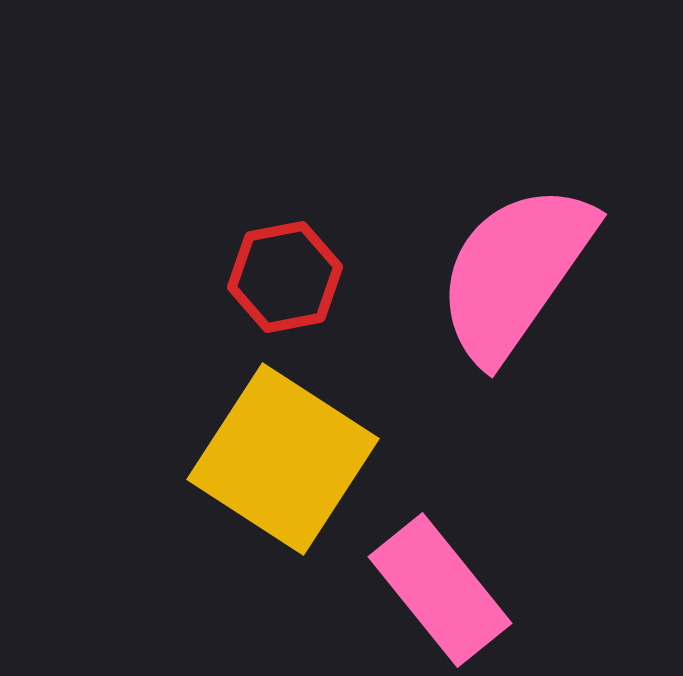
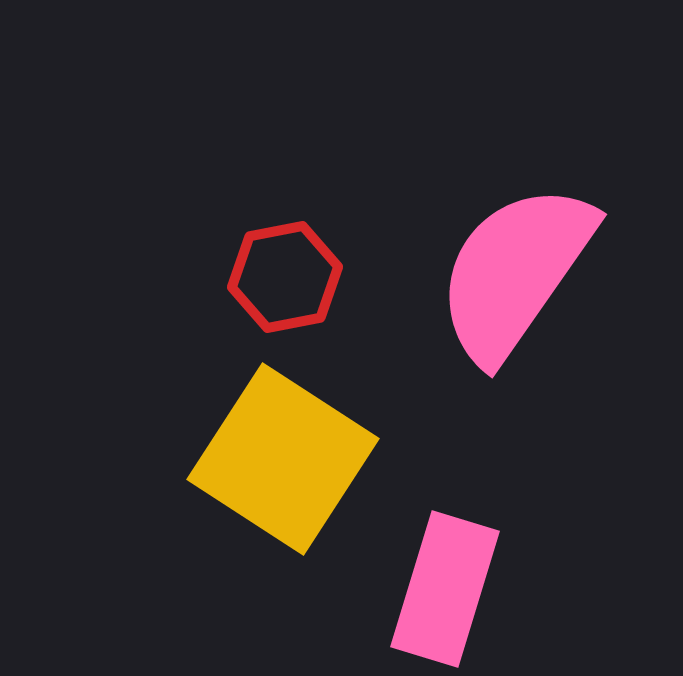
pink rectangle: moved 5 px right, 1 px up; rotated 56 degrees clockwise
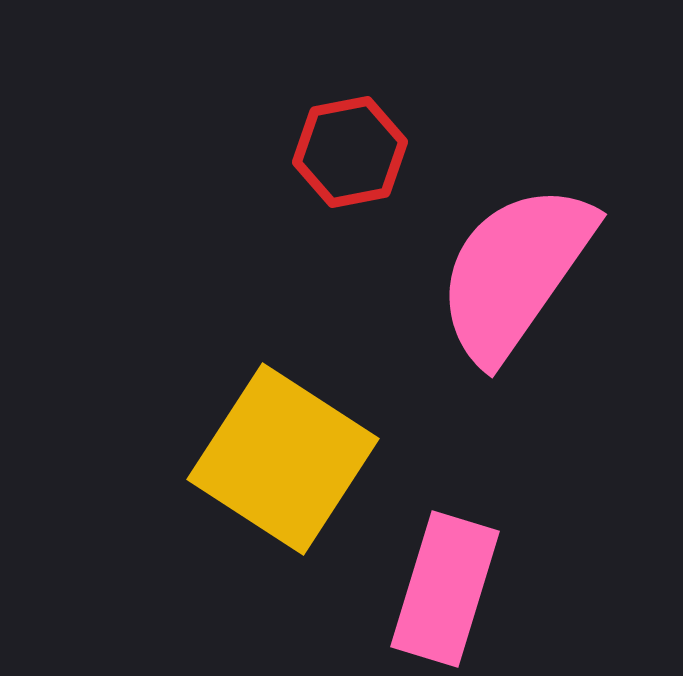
red hexagon: moved 65 px right, 125 px up
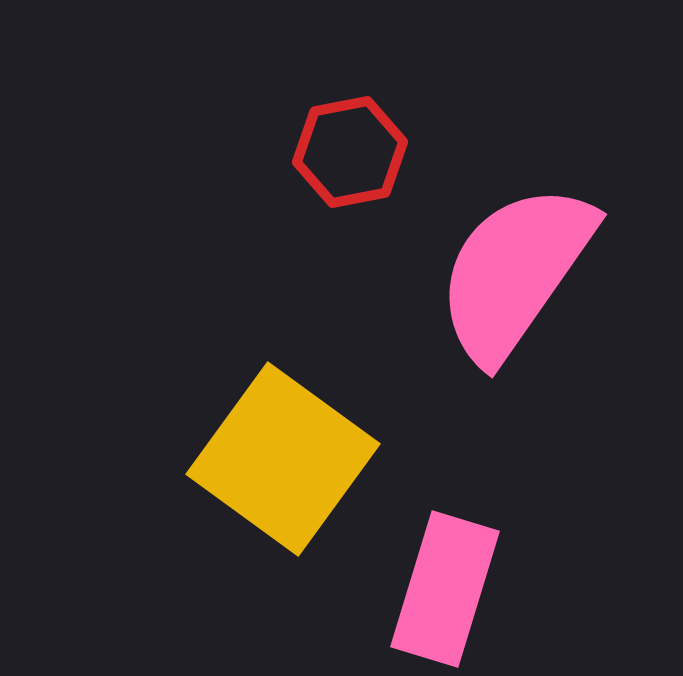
yellow square: rotated 3 degrees clockwise
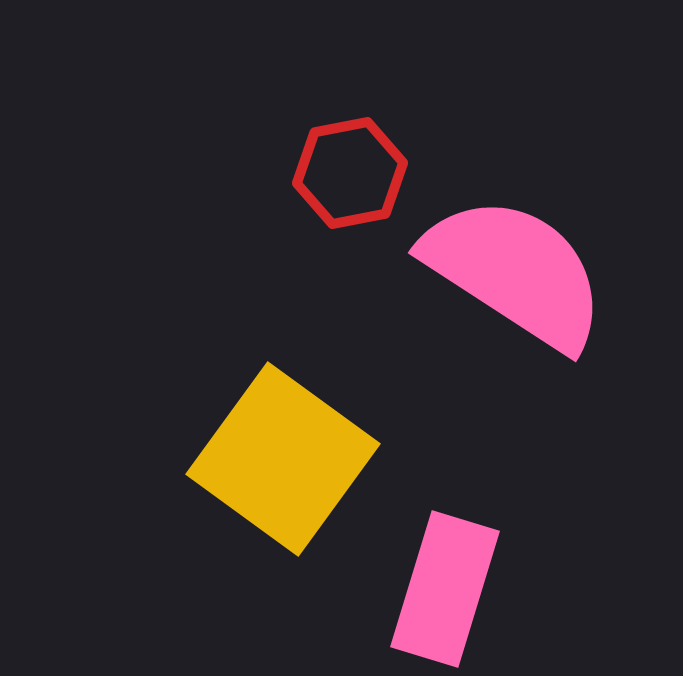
red hexagon: moved 21 px down
pink semicircle: rotated 88 degrees clockwise
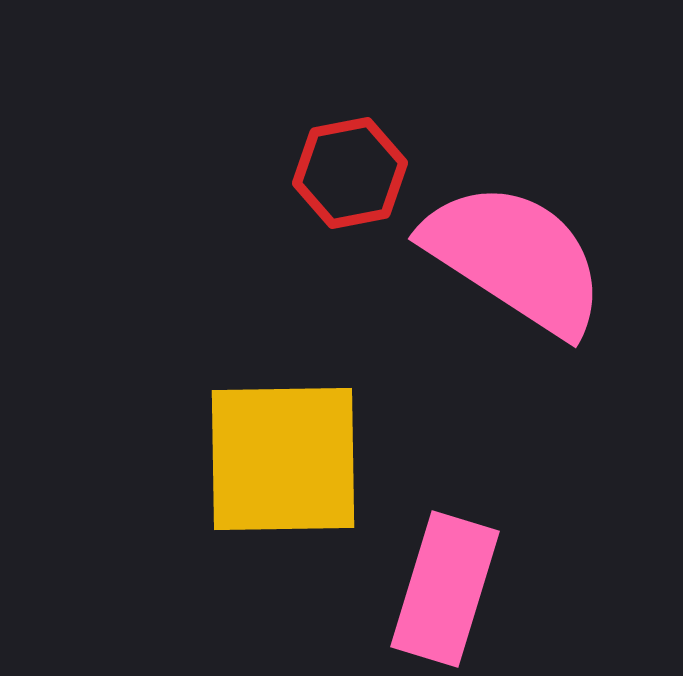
pink semicircle: moved 14 px up
yellow square: rotated 37 degrees counterclockwise
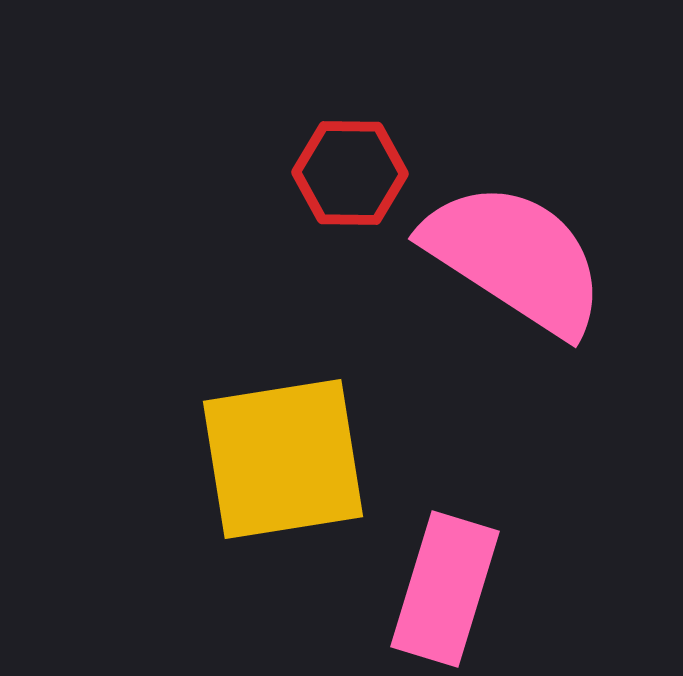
red hexagon: rotated 12 degrees clockwise
yellow square: rotated 8 degrees counterclockwise
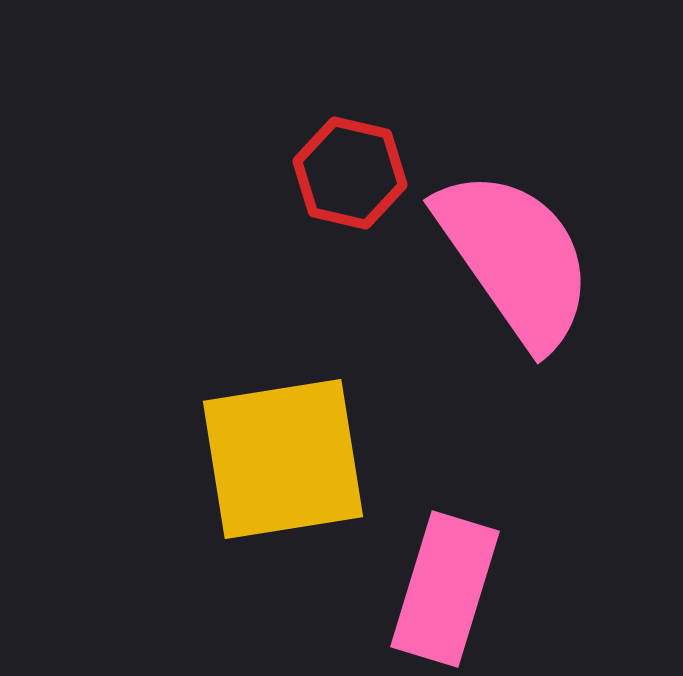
red hexagon: rotated 12 degrees clockwise
pink semicircle: rotated 22 degrees clockwise
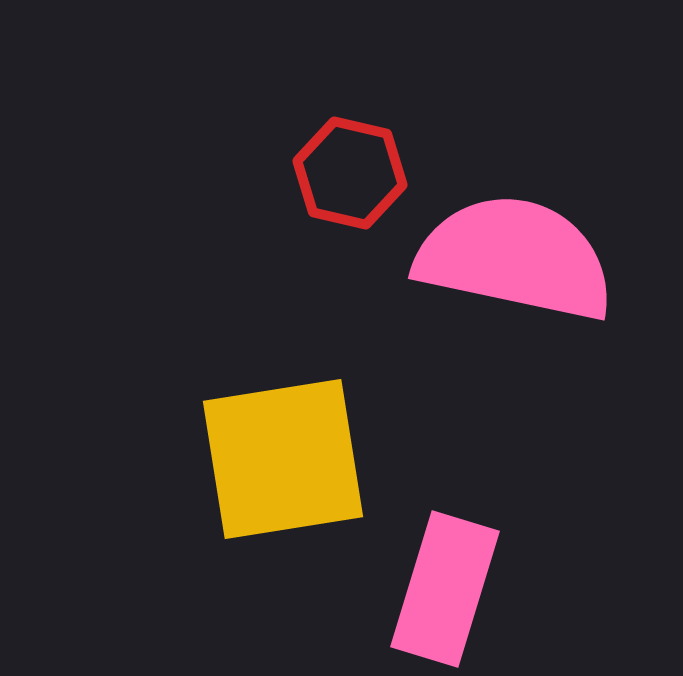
pink semicircle: rotated 43 degrees counterclockwise
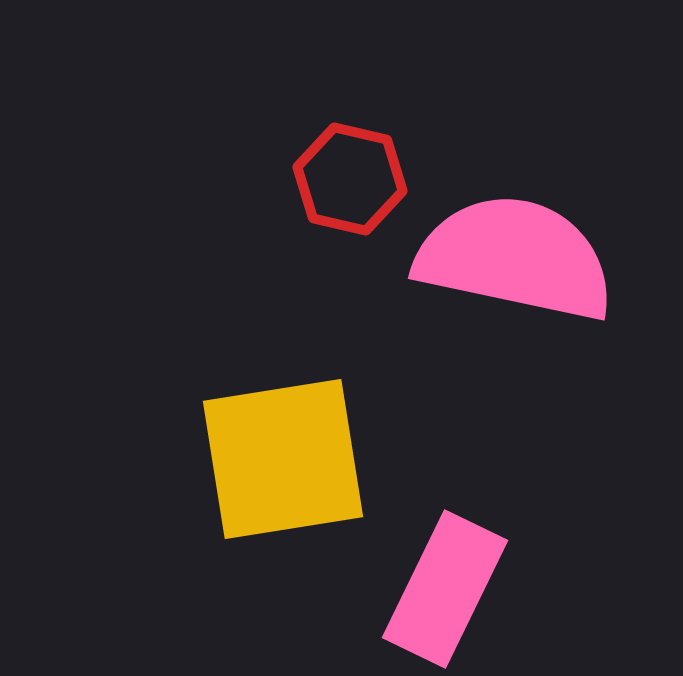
red hexagon: moved 6 px down
pink rectangle: rotated 9 degrees clockwise
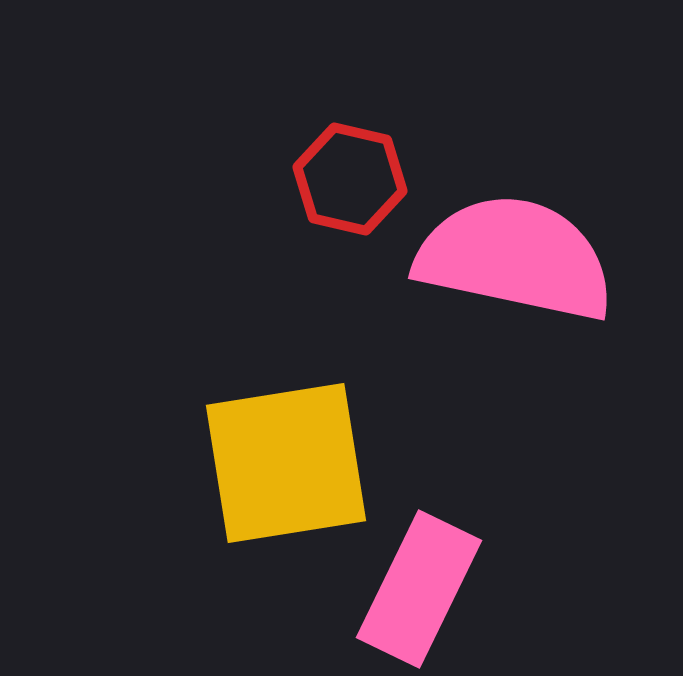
yellow square: moved 3 px right, 4 px down
pink rectangle: moved 26 px left
